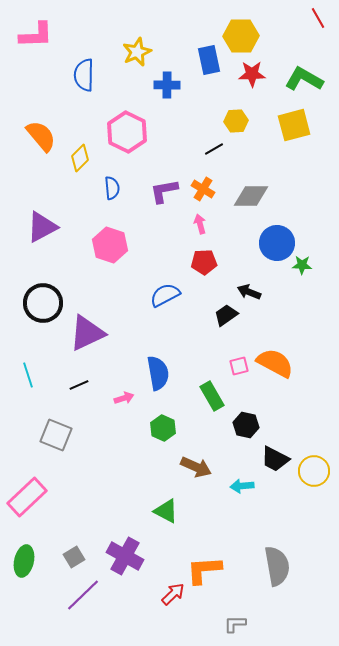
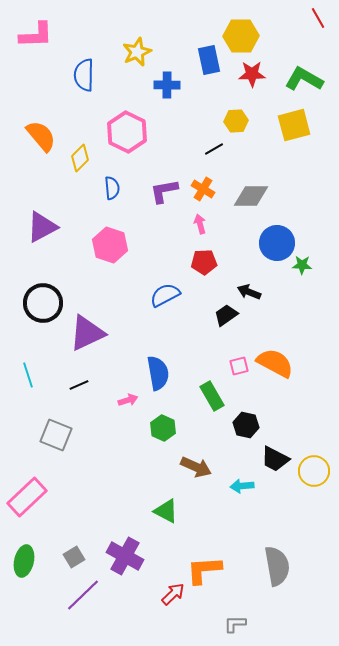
pink arrow at (124, 398): moved 4 px right, 2 px down
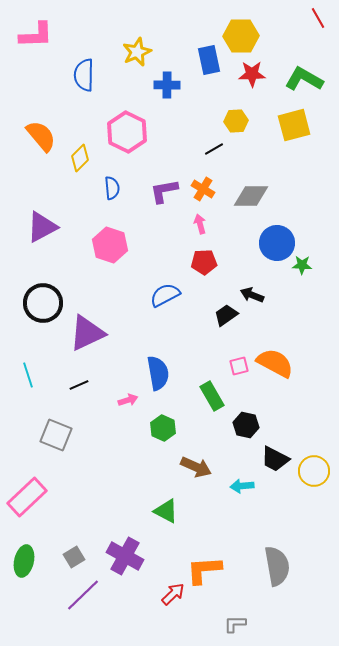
black arrow at (249, 292): moved 3 px right, 3 px down
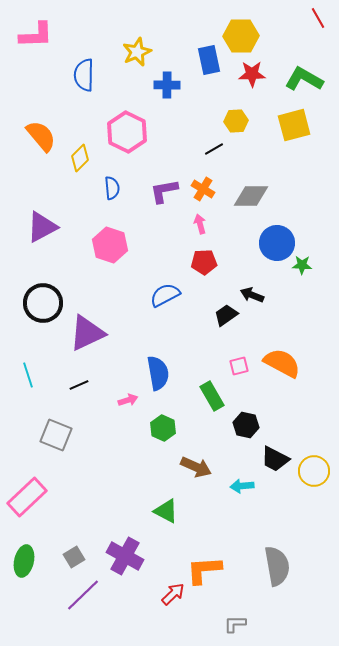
orange semicircle at (275, 363): moved 7 px right
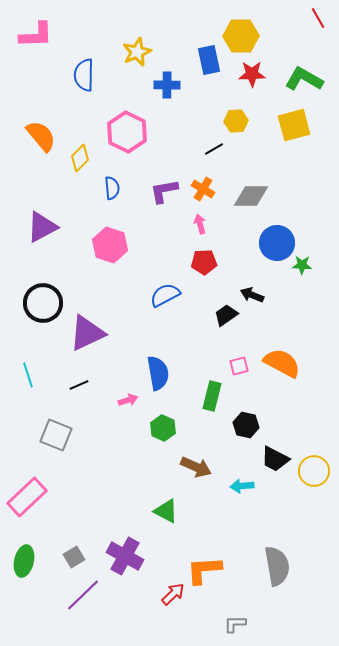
green rectangle at (212, 396): rotated 44 degrees clockwise
